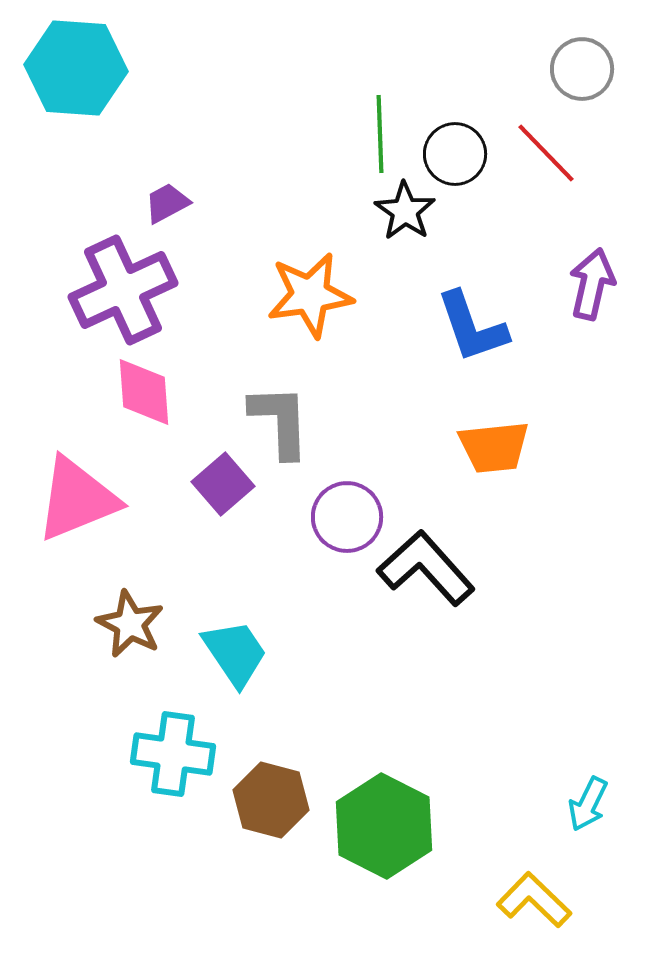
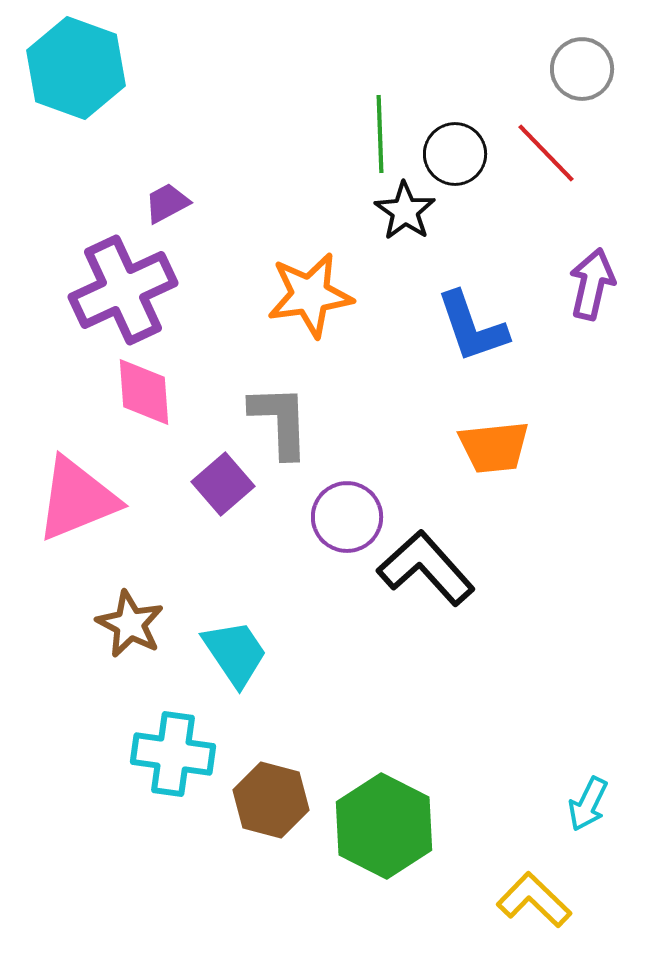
cyan hexagon: rotated 16 degrees clockwise
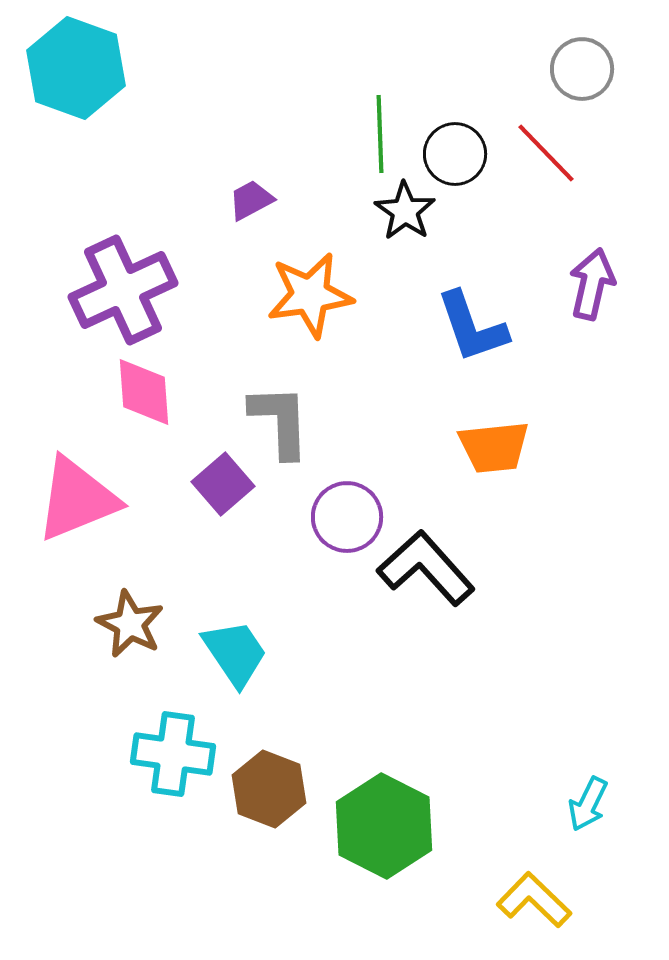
purple trapezoid: moved 84 px right, 3 px up
brown hexagon: moved 2 px left, 11 px up; rotated 6 degrees clockwise
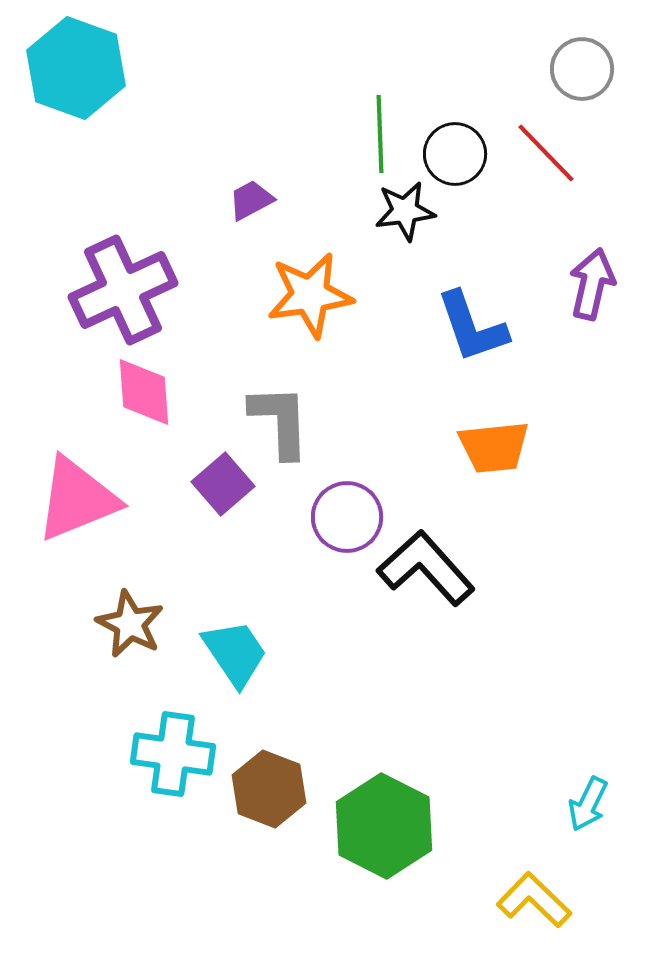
black star: rotated 30 degrees clockwise
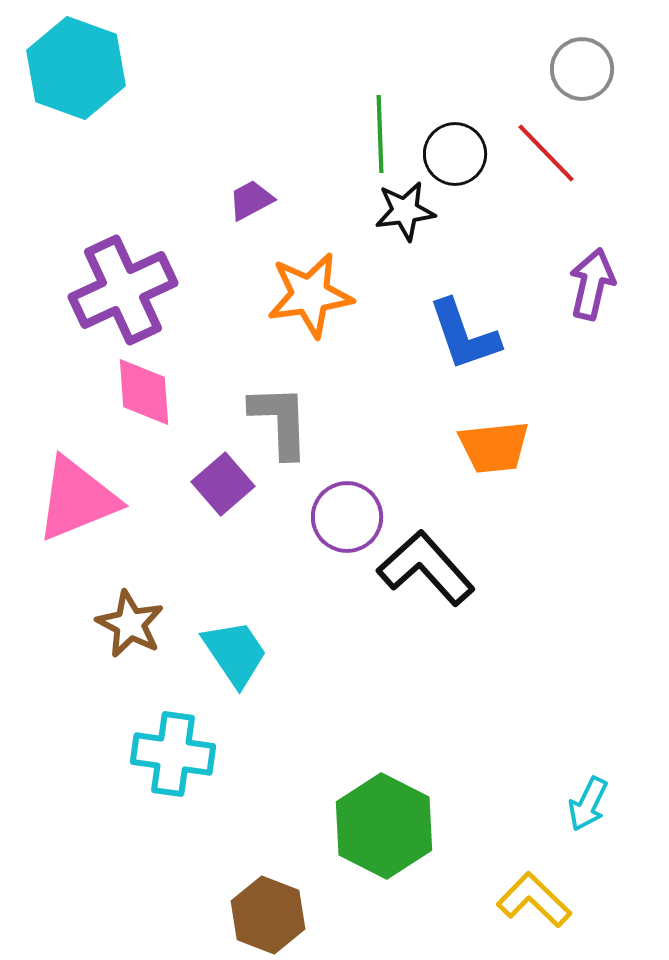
blue L-shape: moved 8 px left, 8 px down
brown hexagon: moved 1 px left, 126 px down
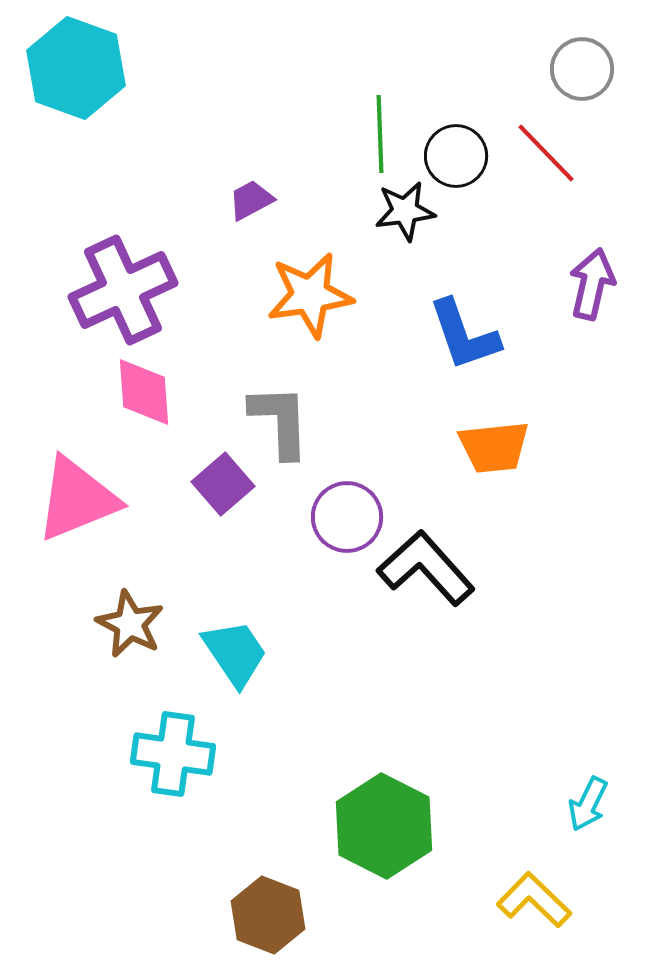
black circle: moved 1 px right, 2 px down
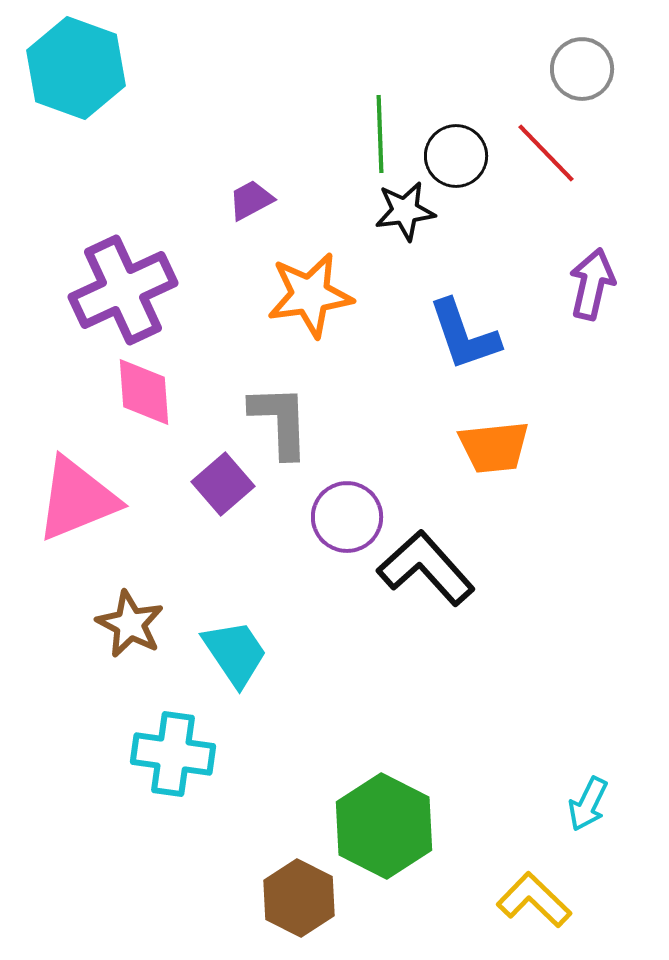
brown hexagon: moved 31 px right, 17 px up; rotated 6 degrees clockwise
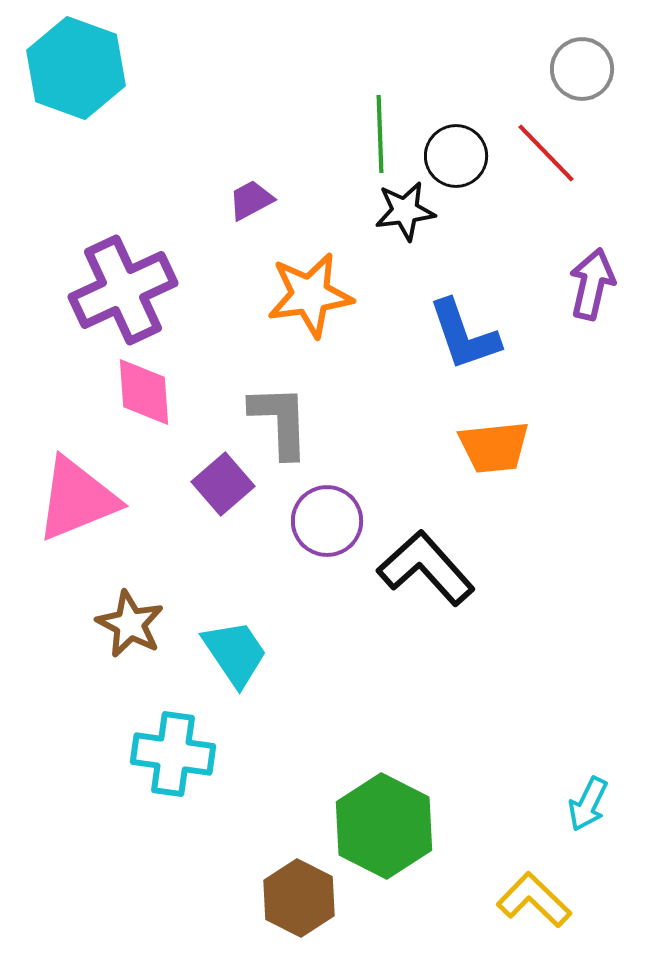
purple circle: moved 20 px left, 4 px down
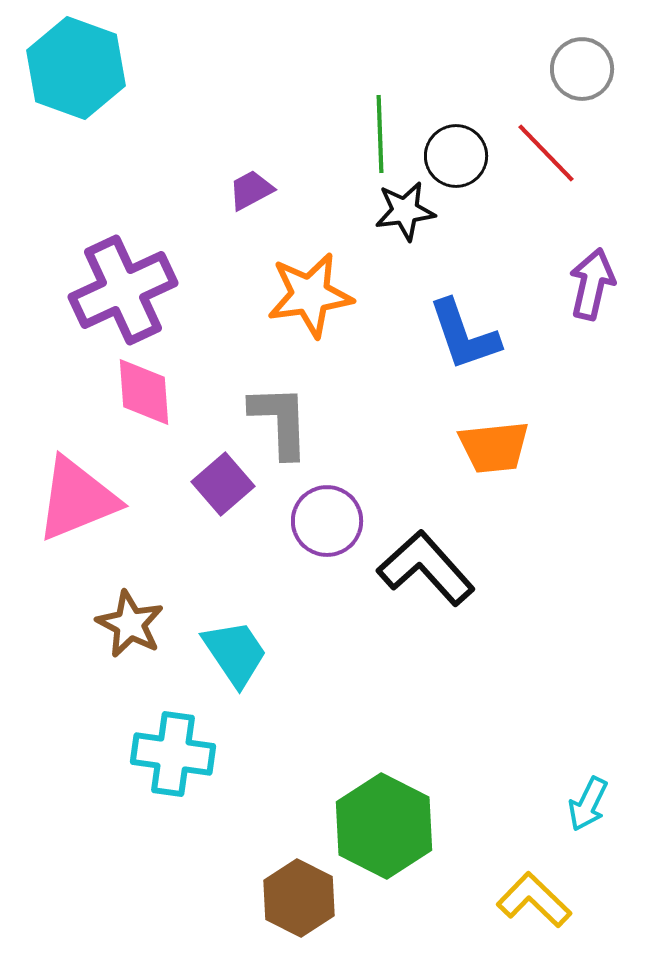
purple trapezoid: moved 10 px up
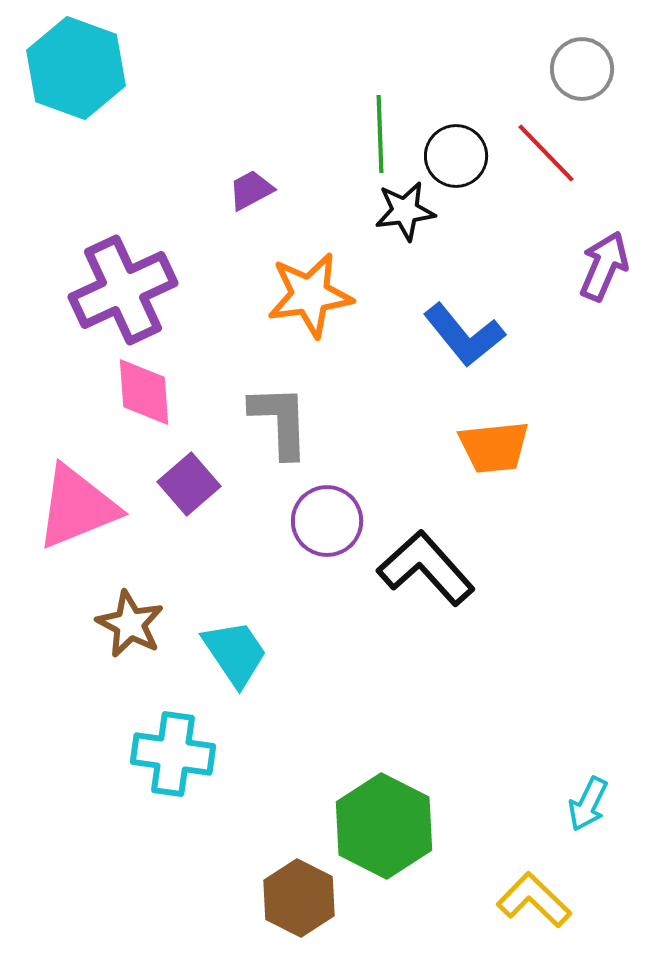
purple arrow: moved 12 px right, 18 px up; rotated 10 degrees clockwise
blue L-shape: rotated 20 degrees counterclockwise
purple square: moved 34 px left
pink triangle: moved 8 px down
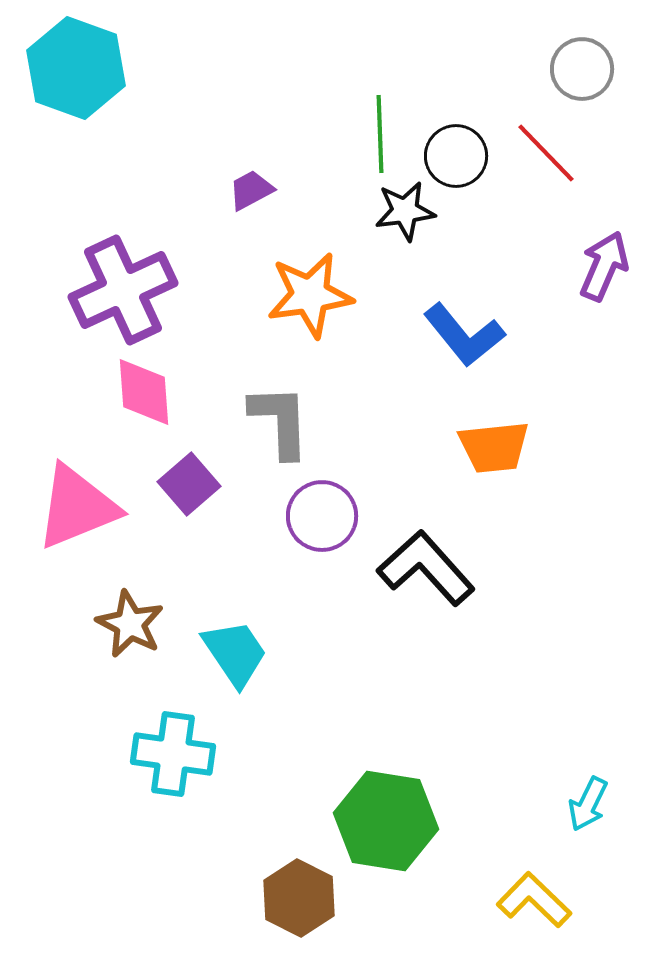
purple circle: moved 5 px left, 5 px up
green hexagon: moved 2 px right, 5 px up; rotated 18 degrees counterclockwise
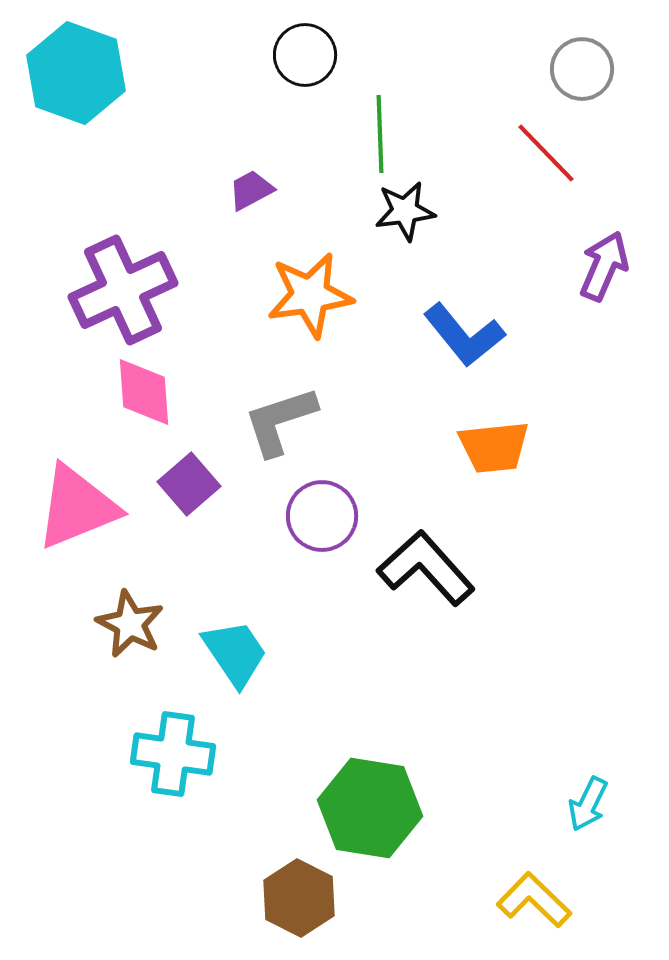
cyan hexagon: moved 5 px down
black circle: moved 151 px left, 101 px up
gray L-shape: rotated 106 degrees counterclockwise
green hexagon: moved 16 px left, 13 px up
